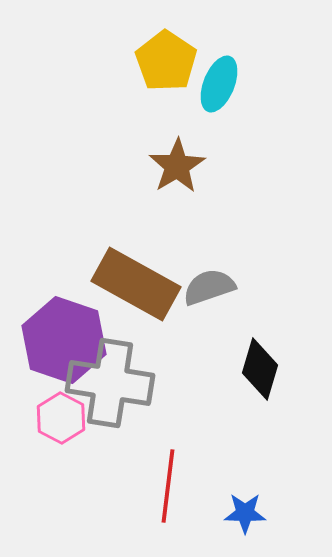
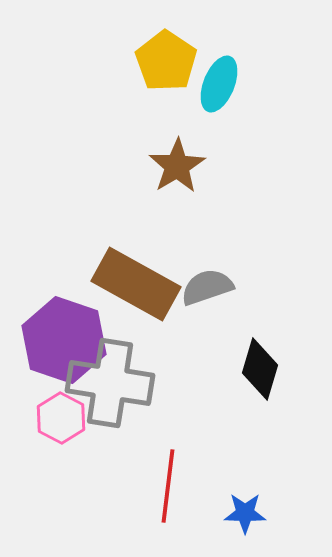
gray semicircle: moved 2 px left
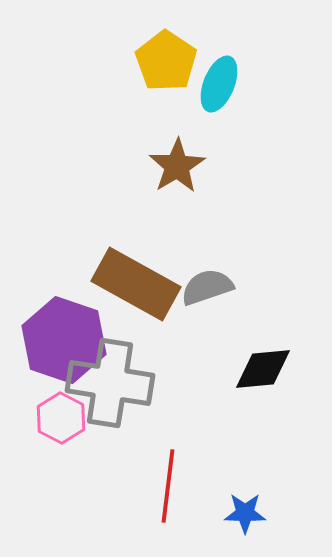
black diamond: moved 3 px right; rotated 68 degrees clockwise
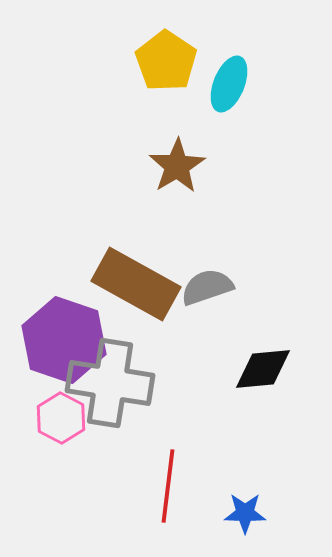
cyan ellipse: moved 10 px right
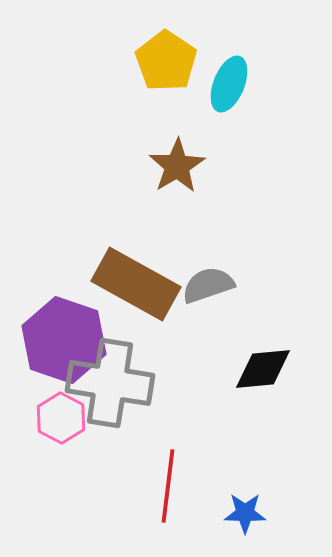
gray semicircle: moved 1 px right, 2 px up
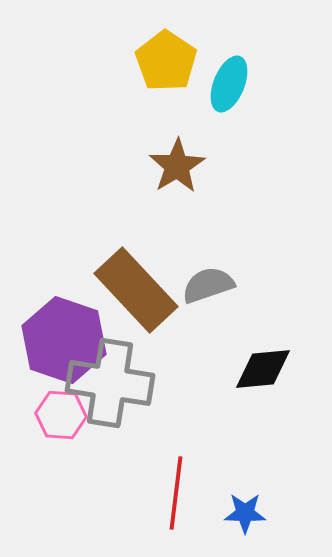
brown rectangle: moved 6 px down; rotated 18 degrees clockwise
pink hexagon: moved 3 px up; rotated 24 degrees counterclockwise
red line: moved 8 px right, 7 px down
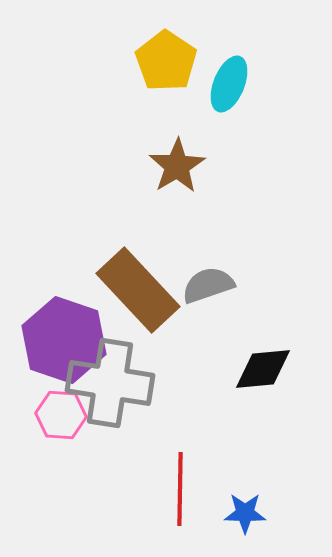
brown rectangle: moved 2 px right
red line: moved 4 px right, 4 px up; rotated 6 degrees counterclockwise
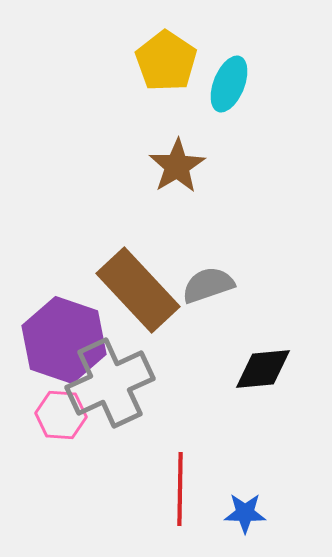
gray cross: rotated 34 degrees counterclockwise
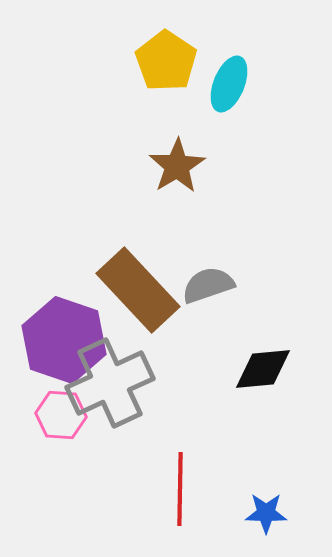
blue star: moved 21 px right
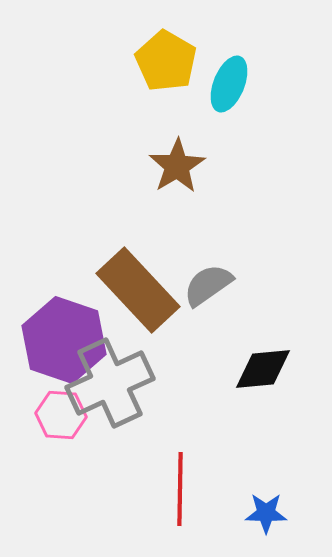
yellow pentagon: rotated 4 degrees counterclockwise
gray semicircle: rotated 16 degrees counterclockwise
